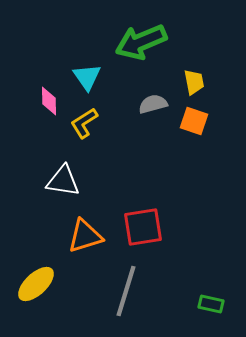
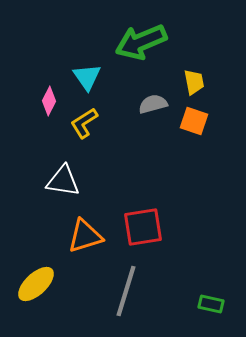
pink diamond: rotated 28 degrees clockwise
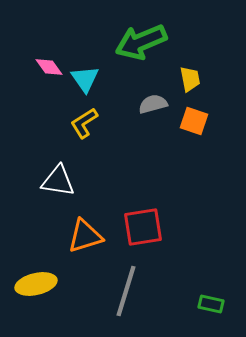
cyan triangle: moved 2 px left, 2 px down
yellow trapezoid: moved 4 px left, 3 px up
pink diamond: moved 34 px up; rotated 64 degrees counterclockwise
white triangle: moved 5 px left
yellow ellipse: rotated 30 degrees clockwise
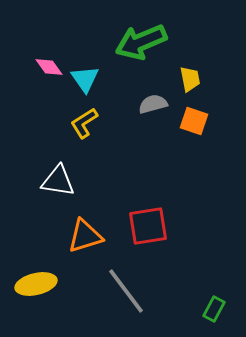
red square: moved 5 px right, 1 px up
gray line: rotated 54 degrees counterclockwise
green rectangle: moved 3 px right, 5 px down; rotated 75 degrees counterclockwise
